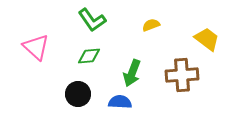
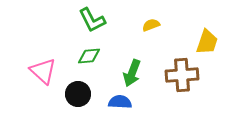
green L-shape: rotated 8 degrees clockwise
yellow trapezoid: moved 3 px down; rotated 72 degrees clockwise
pink triangle: moved 7 px right, 24 px down
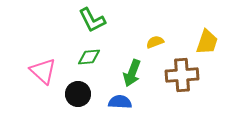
yellow semicircle: moved 4 px right, 17 px down
green diamond: moved 1 px down
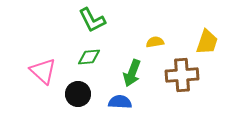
yellow semicircle: rotated 12 degrees clockwise
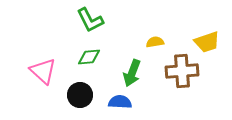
green L-shape: moved 2 px left
yellow trapezoid: rotated 52 degrees clockwise
brown cross: moved 4 px up
black circle: moved 2 px right, 1 px down
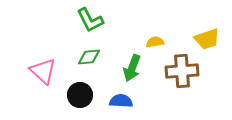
yellow trapezoid: moved 3 px up
green arrow: moved 5 px up
blue semicircle: moved 1 px right, 1 px up
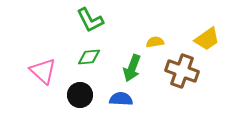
yellow trapezoid: rotated 16 degrees counterclockwise
brown cross: rotated 24 degrees clockwise
blue semicircle: moved 2 px up
